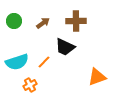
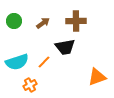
black trapezoid: rotated 35 degrees counterclockwise
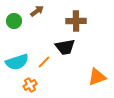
brown arrow: moved 6 px left, 12 px up
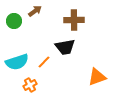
brown arrow: moved 2 px left
brown cross: moved 2 px left, 1 px up
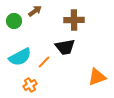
cyan semicircle: moved 3 px right, 5 px up; rotated 10 degrees counterclockwise
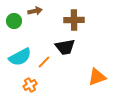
brown arrow: rotated 24 degrees clockwise
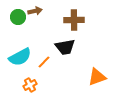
green circle: moved 4 px right, 4 px up
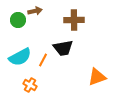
green circle: moved 3 px down
black trapezoid: moved 2 px left, 1 px down
orange line: moved 1 px left, 2 px up; rotated 16 degrees counterclockwise
orange cross: rotated 32 degrees counterclockwise
